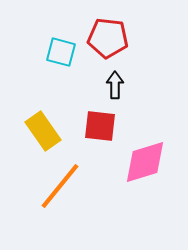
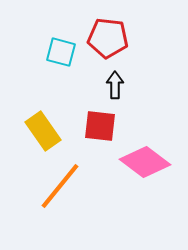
pink diamond: rotated 54 degrees clockwise
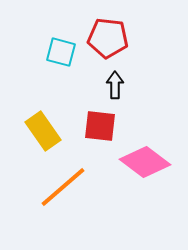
orange line: moved 3 px right, 1 px down; rotated 10 degrees clockwise
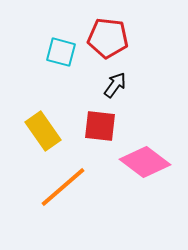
black arrow: rotated 36 degrees clockwise
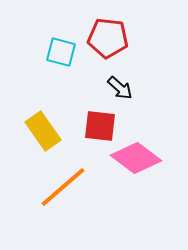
black arrow: moved 5 px right, 3 px down; rotated 96 degrees clockwise
pink diamond: moved 9 px left, 4 px up
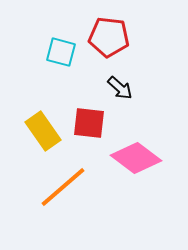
red pentagon: moved 1 px right, 1 px up
red square: moved 11 px left, 3 px up
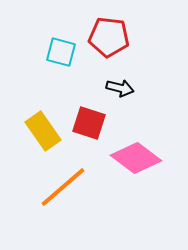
black arrow: rotated 28 degrees counterclockwise
red square: rotated 12 degrees clockwise
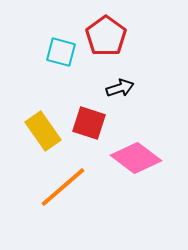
red pentagon: moved 3 px left, 1 px up; rotated 30 degrees clockwise
black arrow: rotated 32 degrees counterclockwise
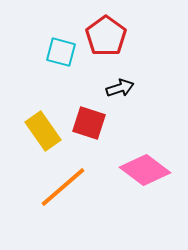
pink diamond: moved 9 px right, 12 px down
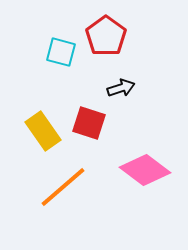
black arrow: moved 1 px right
